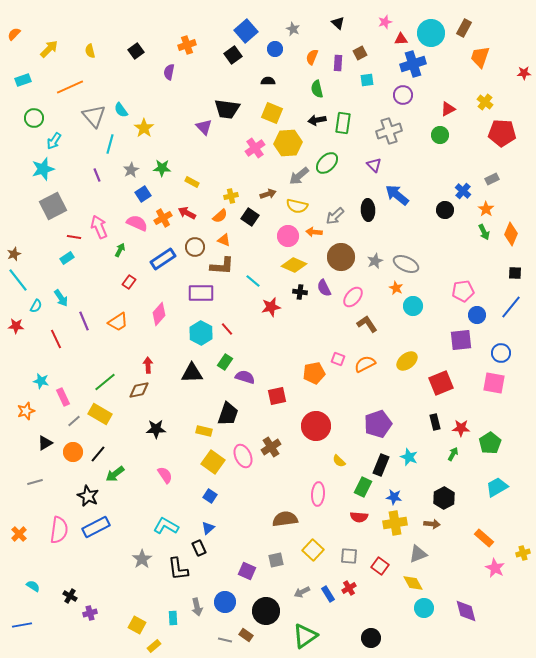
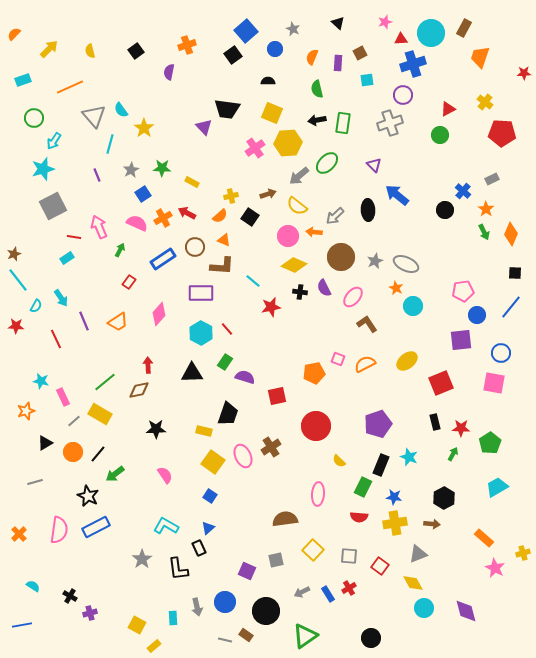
gray cross at (389, 131): moved 1 px right, 8 px up
yellow semicircle at (297, 206): rotated 25 degrees clockwise
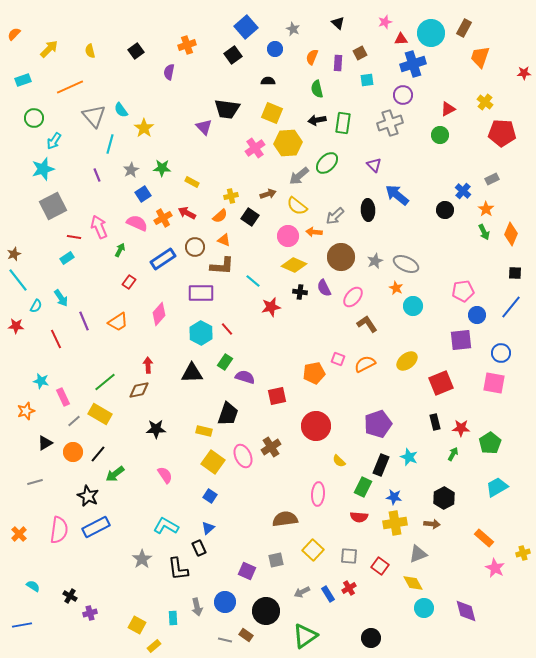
blue square at (246, 31): moved 4 px up
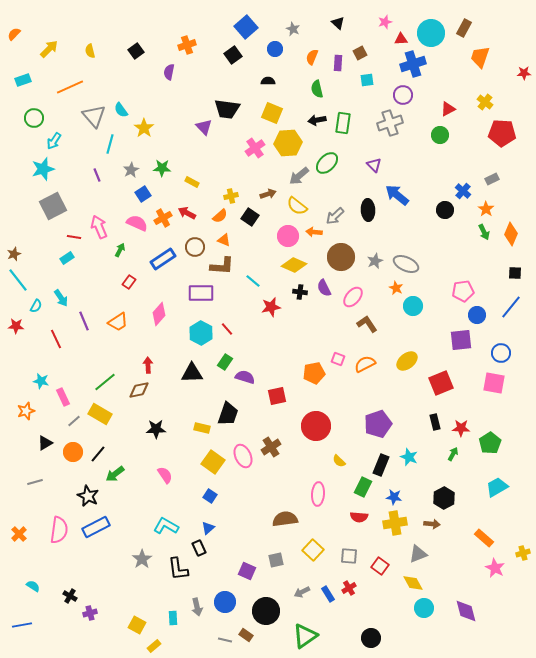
yellow rectangle at (204, 431): moved 2 px left, 3 px up
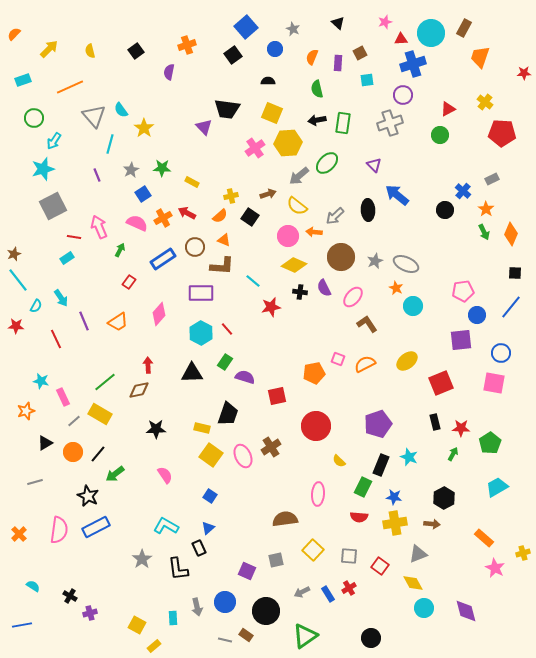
yellow square at (213, 462): moved 2 px left, 7 px up
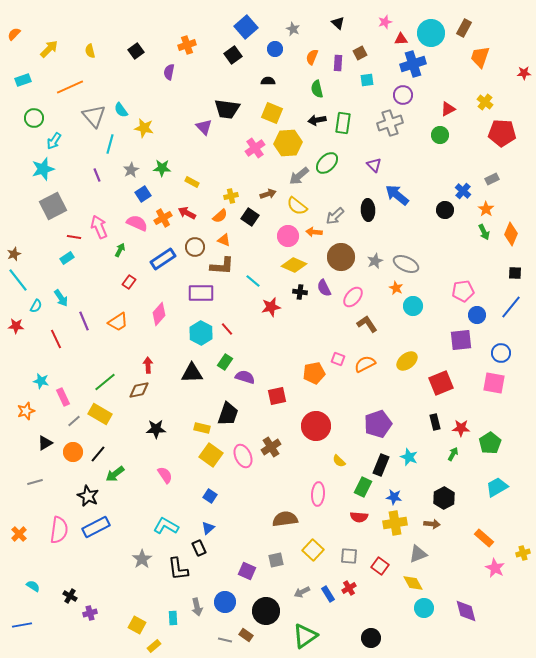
yellow star at (144, 128): rotated 24 degrees counterclockwise
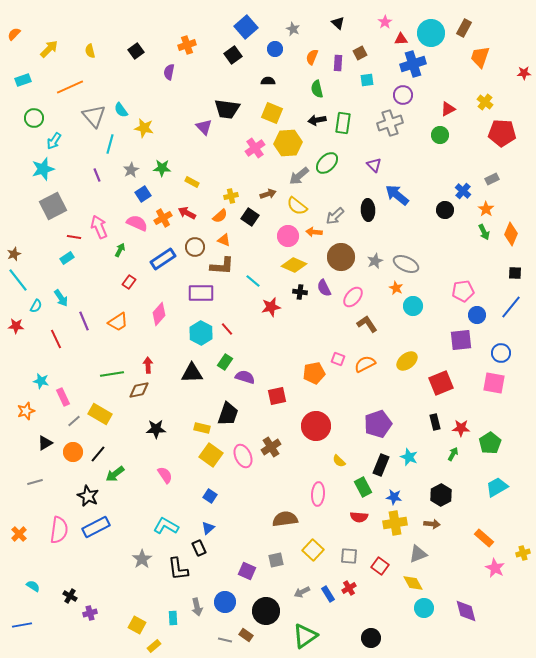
pink star at (385, 22): rotated 16 degrees counterclockwise
green line at (105, 382): moved 7 px right, 8 px up; rotated 30 degrees clockwise
green rectangle at (363, 487): rotated 54 degrees counterclockwise
black hexagon at (444, 498): moved 3 px left, 3 px up
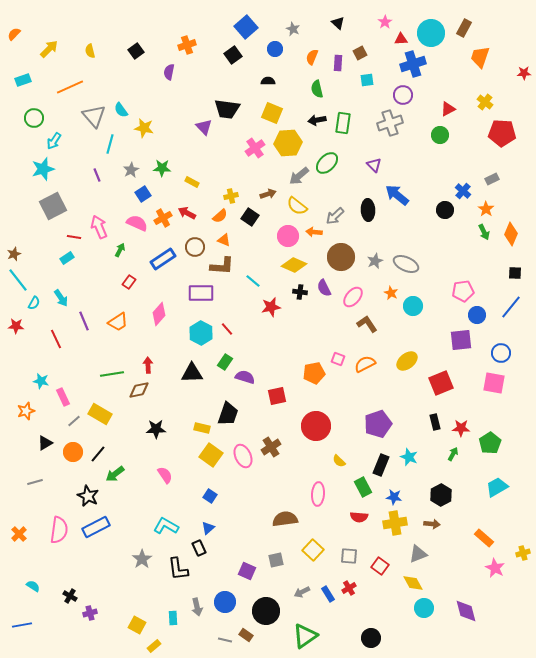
orange star at (396, 288): moved 5 px left, 5 px down
cyan semicircle at (36, 306): moved 2 px left, 3 px up
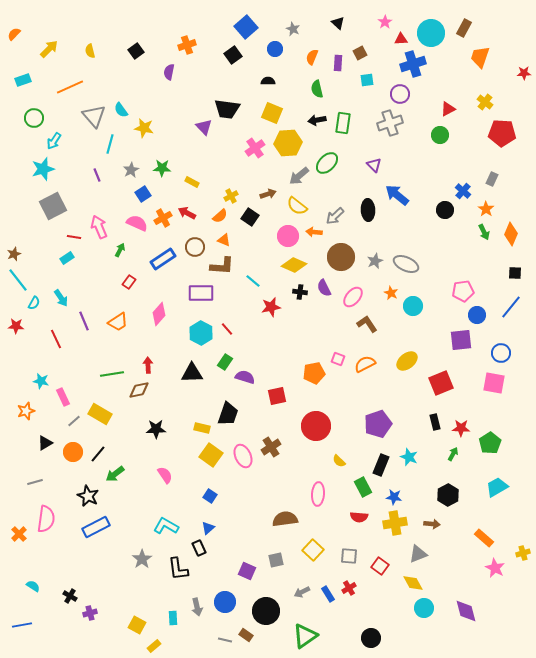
purple circle at (403, 95): moved 3 px left, 1 px up
gray rectangle at (492, 179): rotated 40 degrees counterclockwise
yellow cross at (231, 196): rotated 16 degrees counterclockwise
black hexagon at (441, 495): moved 7 px right
pink semicircle at (59, 530): moved 13 px left, 11 px up
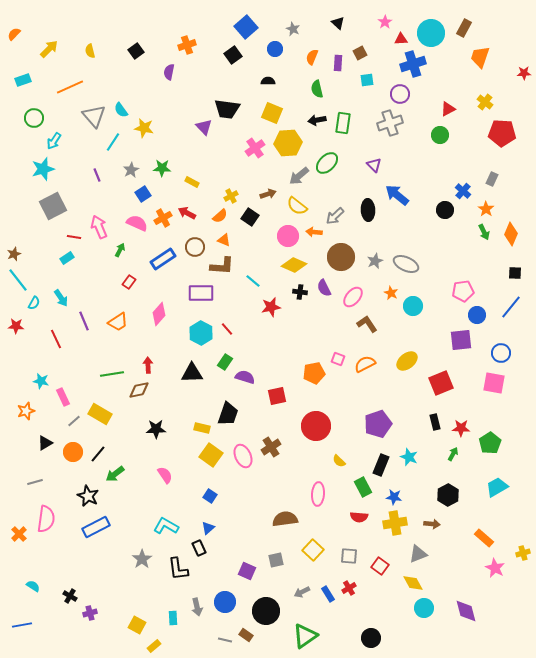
cyan line at (110, 144): moved 3 px right, 2 px up; rotated 18 degrees clockwise
